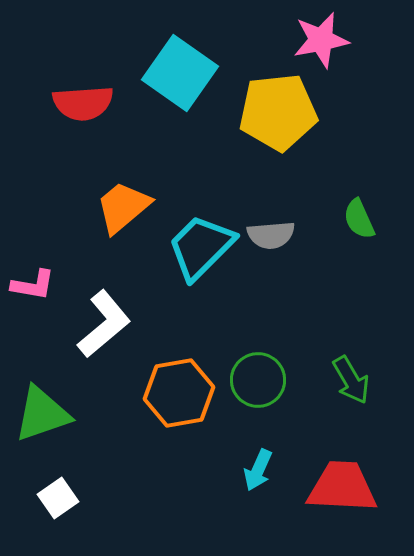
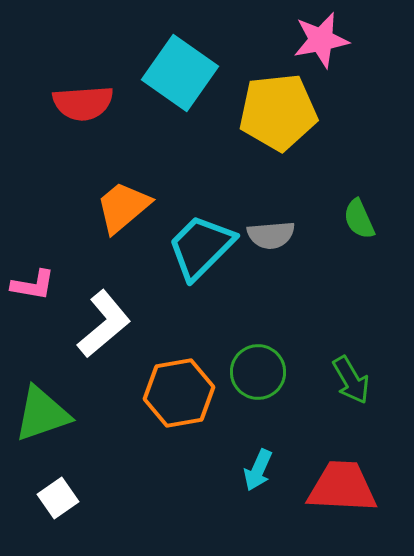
green circle: moved 8 px up
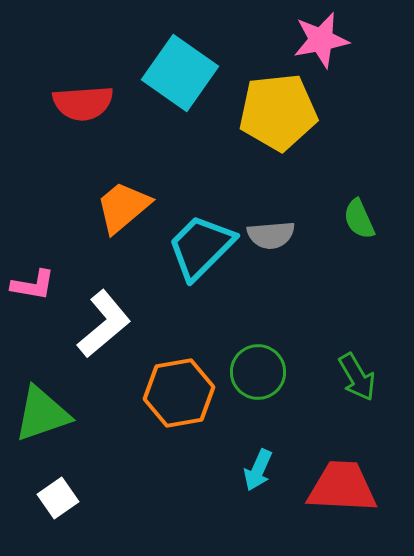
green arrow: moved 6 px right, 3 px up
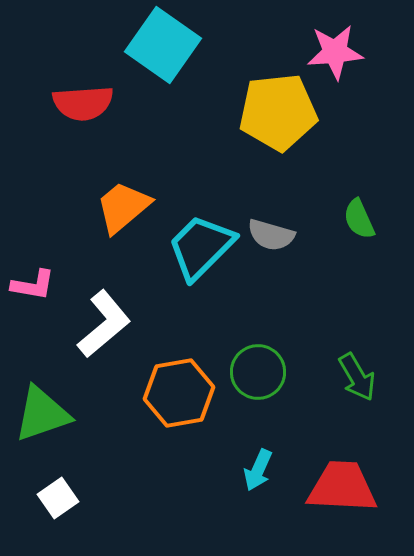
pink star: moved 14 px right, 12 px down; rotated 6 degrees clockwise
cyan square: moved 17 px left, 28 px up
gray semicircle: rotated 21 degrees clockwise
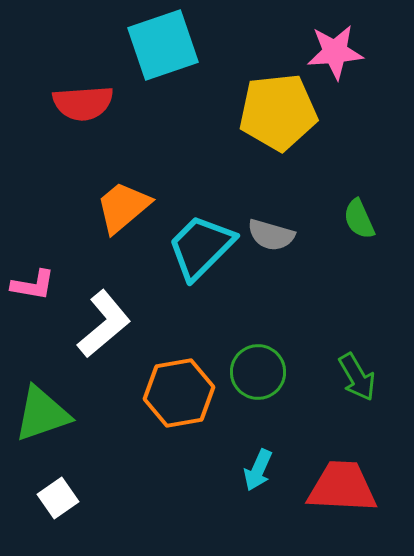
cyan square: rotated 36 degrees clockwise
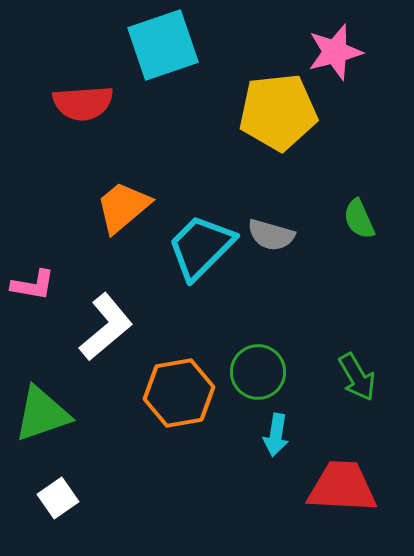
pink star: rotated 10 degrees counterclockwise
white L-shape: moved 2 px right, 3 px down
cyan arrow: moved 18 px right, 35 px up; rotated 15 degrees counterclockwise
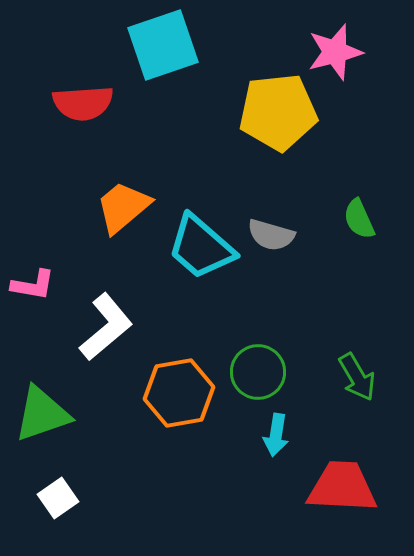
cyan trapezoid: rotated 94 degrees counterclockwise
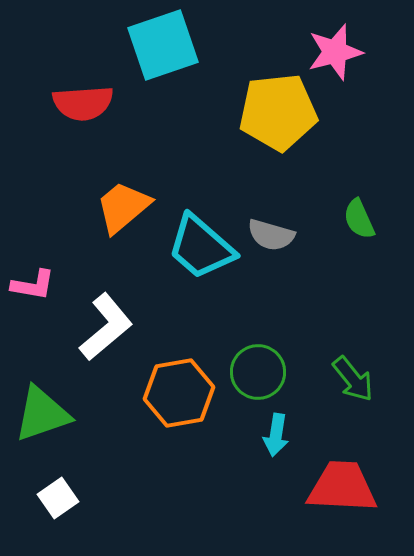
green arrow: moved 4 px left, 2 px down; rotated 9 degrees counterclockwise
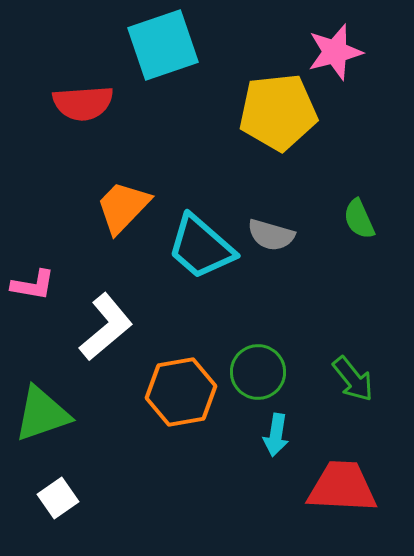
orange trapezoid: rotated 6 degrees counterclockwise
orange hexagon: moved 2 px right, 1 px up
